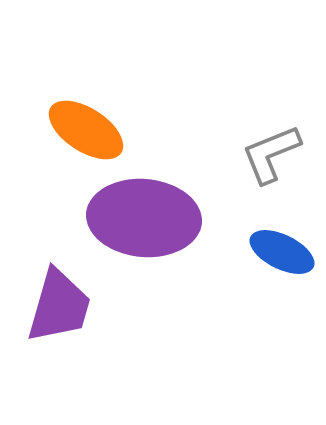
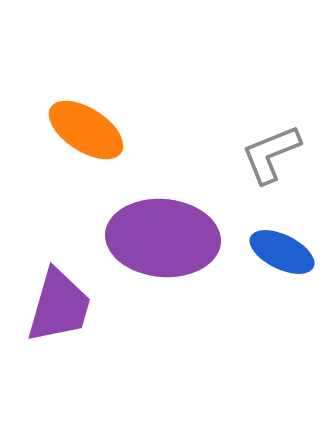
purple ellipse: moved 19 px right, 20 px down
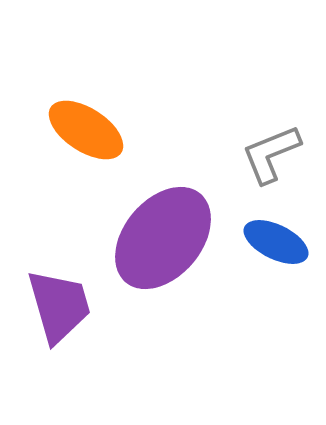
purple ellipse: rotated 55 degrees counterclockwise
blue ellipse: moved 6 px left, 10 px up
purple trapezoid: rotated 32 degrees counterclockwise
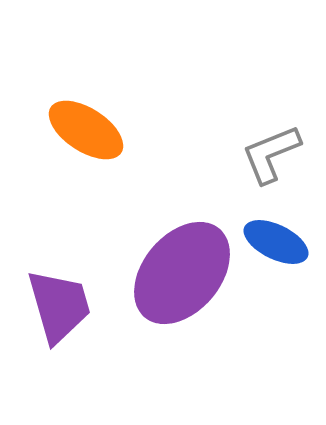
purple ellipse: moved 19 px right, 35 px down
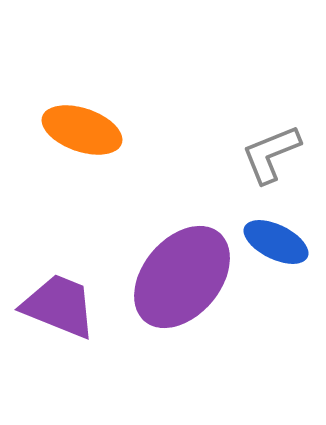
orange ellipse: moved 4 px left; rotated 14 degrees counterclockwise
purple ellipse: moved 4 px down
purple trapezoid: rotated 52 degrees counterclockwise
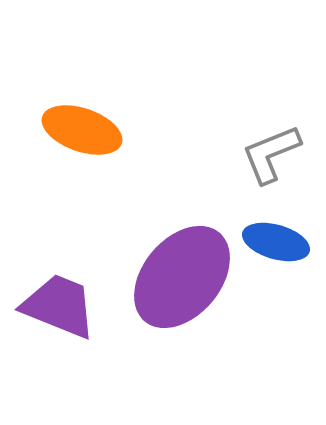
blue ellipse: rotated 10 degrees counterclockwise
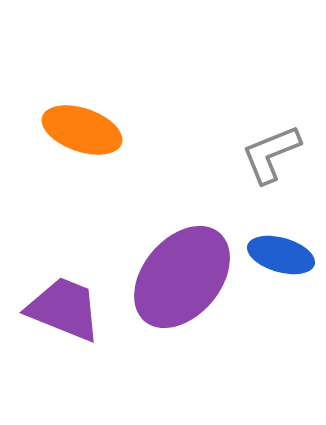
blue ellipse: moved 5 px right, 13 px down
purple trapezoid: moved 5 px right, 3 px down
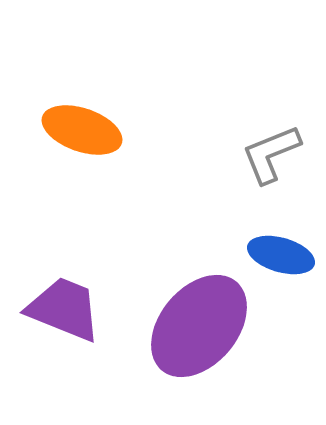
purple ellipse: moved 17 px right, 49 px down
